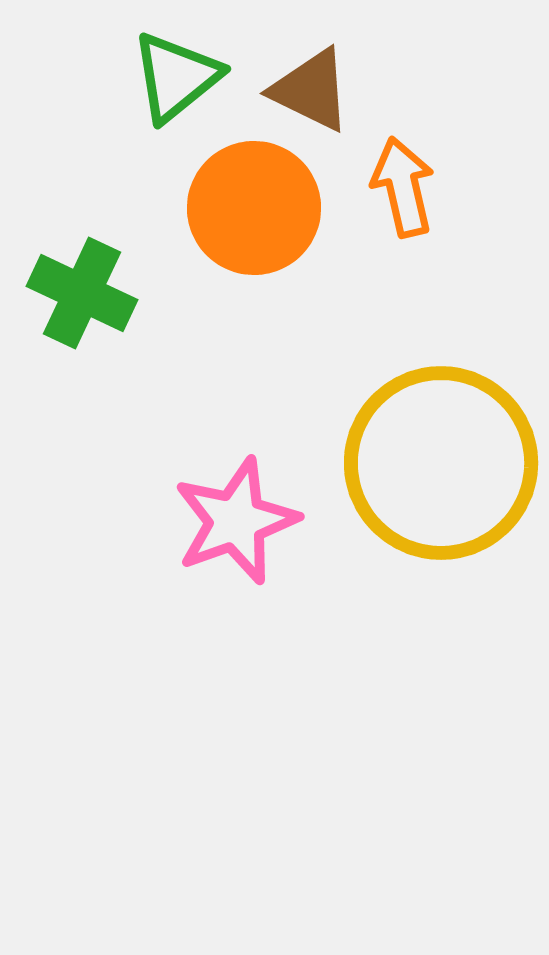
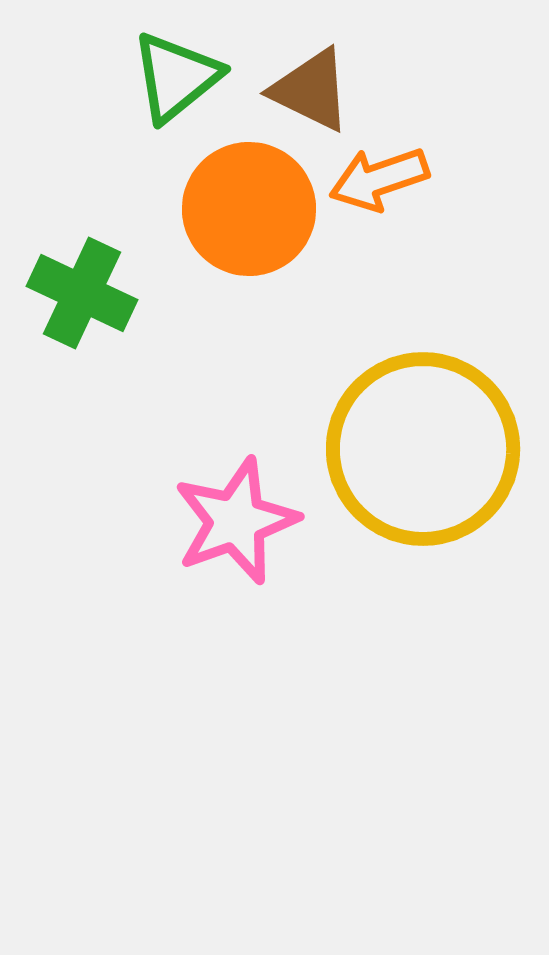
orange arrow: moved 24 px left, 8 px up; rotated 96 degrees counterclockwise
orange circle: moved 5 px left, 1 px down
yellow circle: moved 18 px left, 14 px up
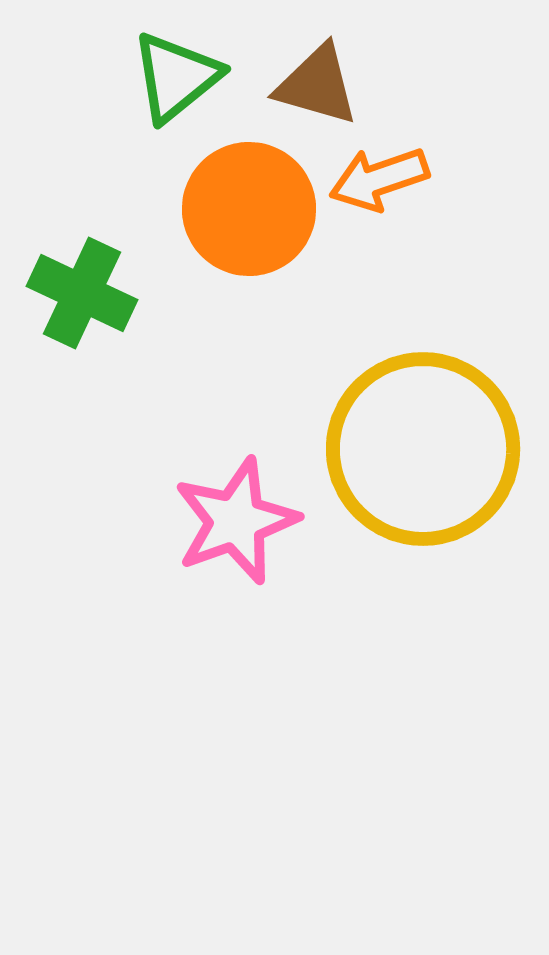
brown triangle: moved 6 px right, 5 px up; rotated 10 degrees counterclockwise
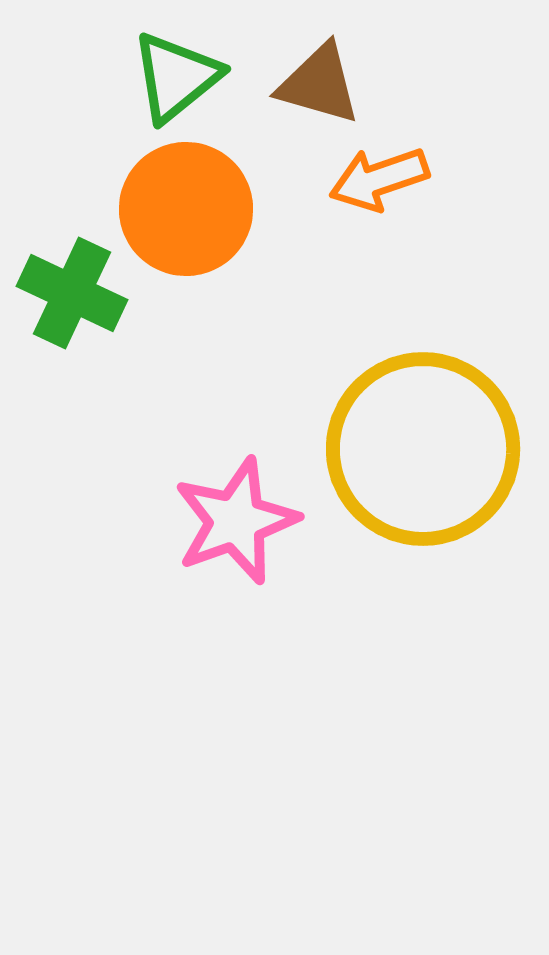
brown triangle: moved 2 px right, 1 px up
orange circle: moved 63 px left
green cross: moved 10 px left
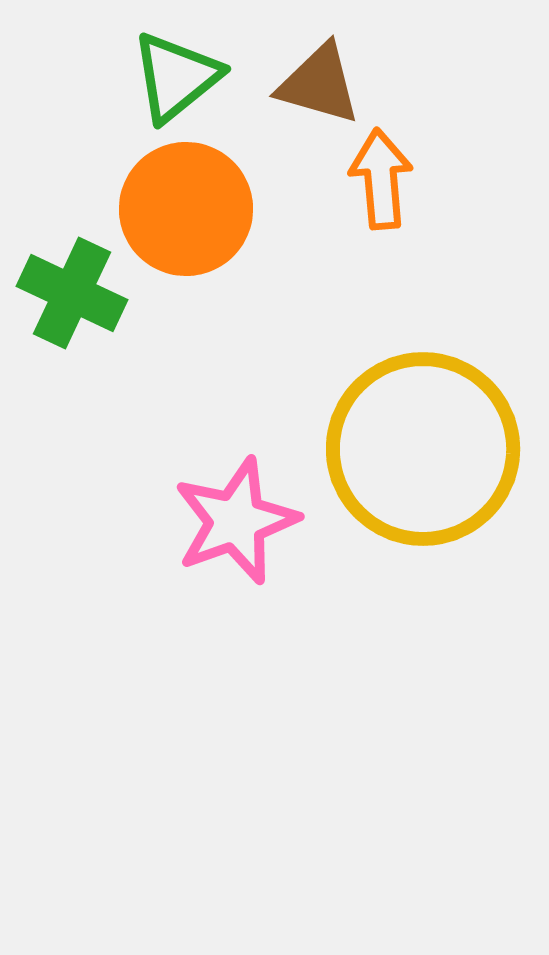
orange arrow: moved 2 px right; rotated 104 degrees clockwise
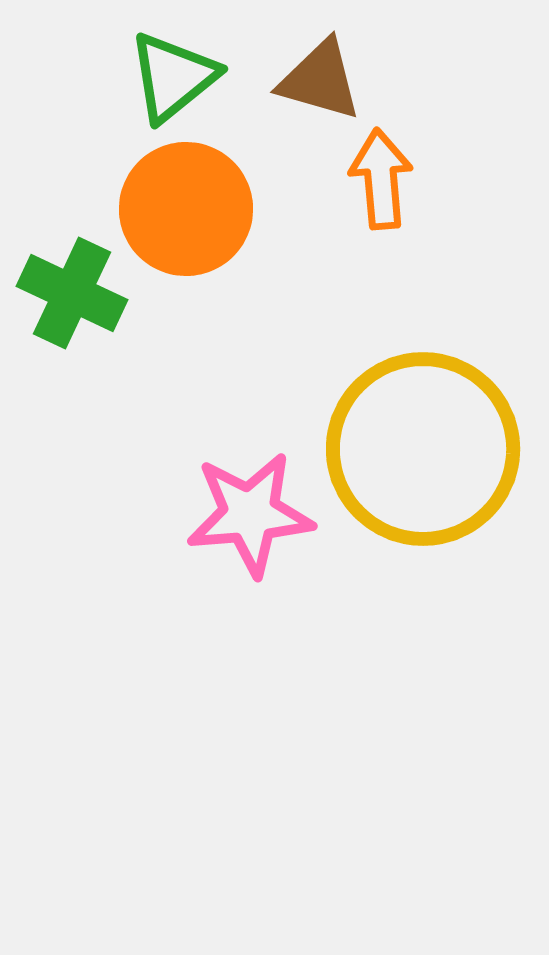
green triangle: moved 3 px left
brown triangle: moved 1 px right, 4 px up
pink star: moved 14 px right, 7 px up; rotated 15 degrees clockwise
